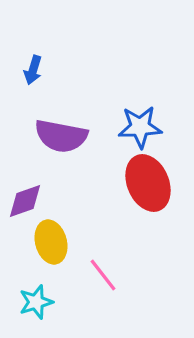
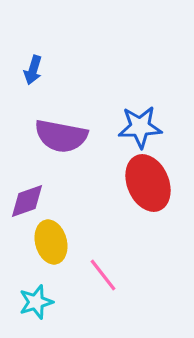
purple diamond: moved 2 px right
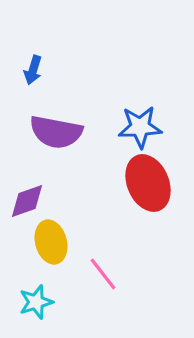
purple semicircle: moved 5 px left, 4 px up
pink line: moved 1 px up
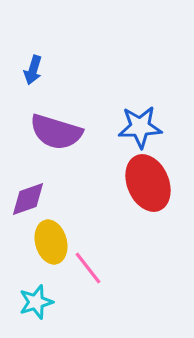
purple semicircle: rotated 6 degrees clockwise
purple diamond: moved 1 px right, 2 px up
pink line: moved 15 px left, 6 px up
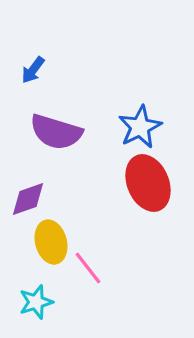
blue arrow: rotated 20 degrees clockwise
blue star: rotated 24 degrees counterclockwise
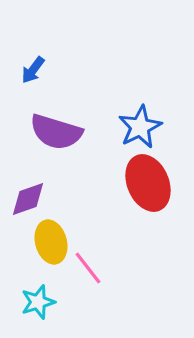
cyan star: moved 2 px right
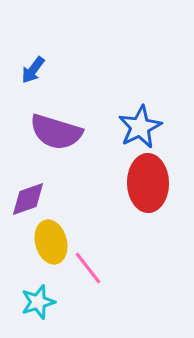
red ellipse: rotated 22 degrees clockwise
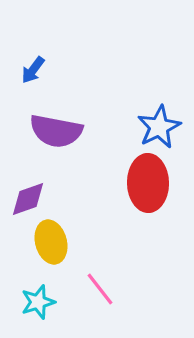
blue star: moved 19 px right
purple semicircle: moved 1 px up; rotated 6 degrees counterclockwise
pink line: moved 12 px right, 21 px down
